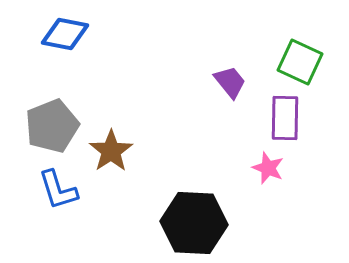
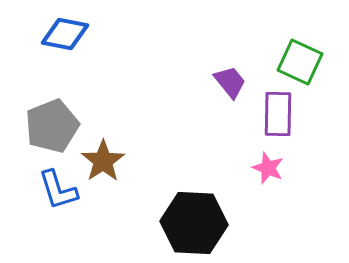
purple rectangle: moved 7 px left, 4 px up
brown star: moved 8 px left, 10 px down
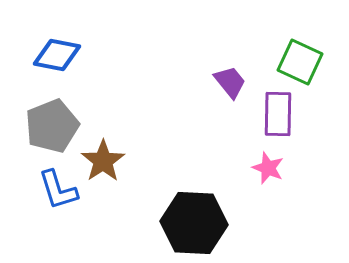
blue diamond: moved 8 px left, 21 px down
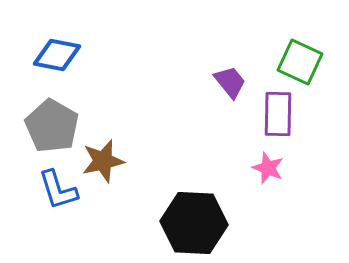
gray pentagon: rotated 20 degrees counterclockwise
brown star: rotated 21 degrees clockwise
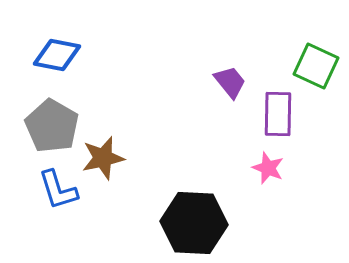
green square: moved 16 px right, 4 px down
brown star: moved 3 px up
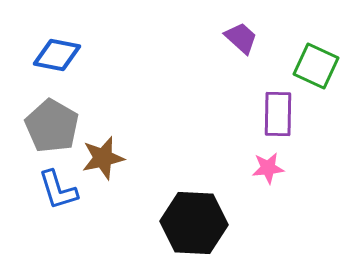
purple trapezoid: moved 11 px right, 44 px up; rotated 9 degrees counterclockwise
pink star: rotated 28 degrees counterclockwise
